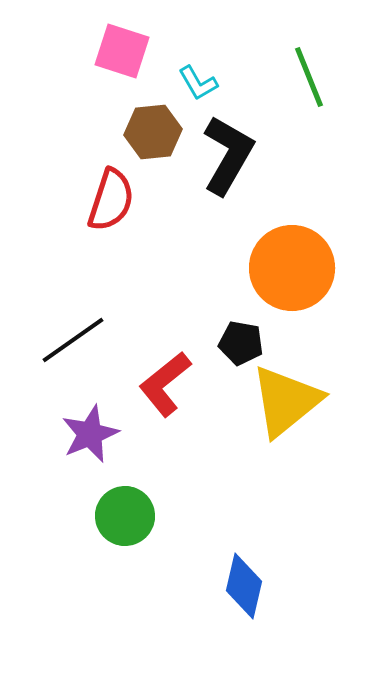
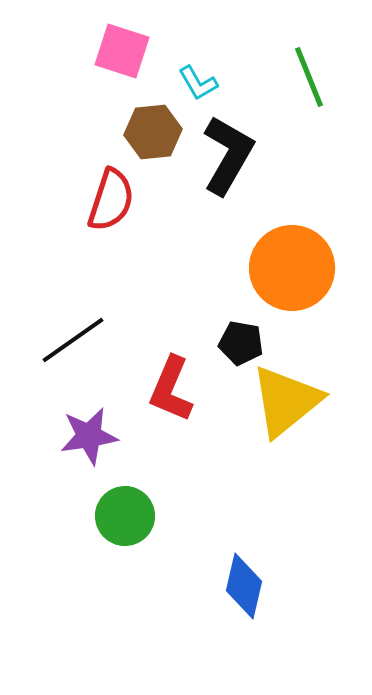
red L-shape: moved 6 px right, 5 px down; rotated 28 degrees counterclockwise
purple star: moved 1 px left, 2 px down; rotated 14 degrees clockwise
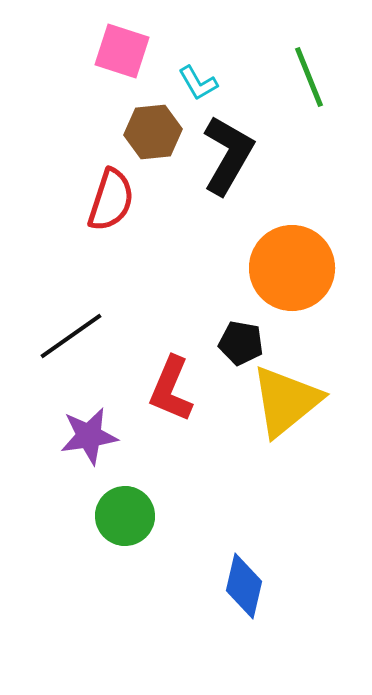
black line: moved 2 px left, 4 px up
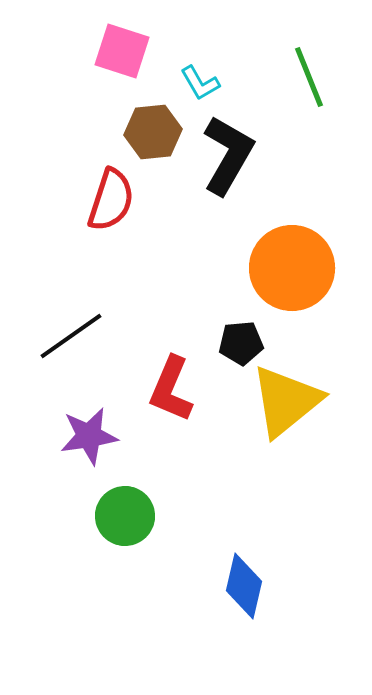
cyan L-shape: moved 2 px right
black pentagon: rotated 15 degrees counterclockwise
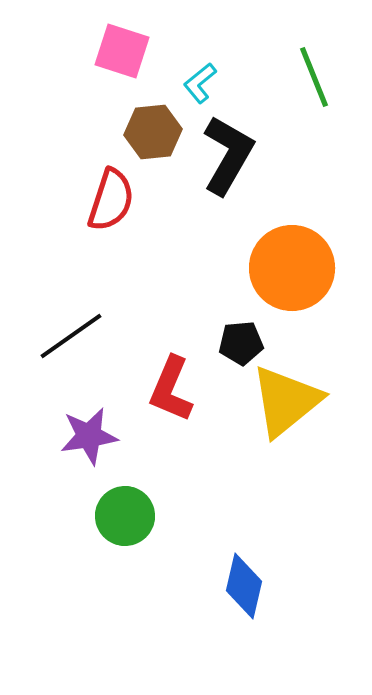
green line: moved 5 px right
cyan L-shape: rotated 81 degrees clockwise
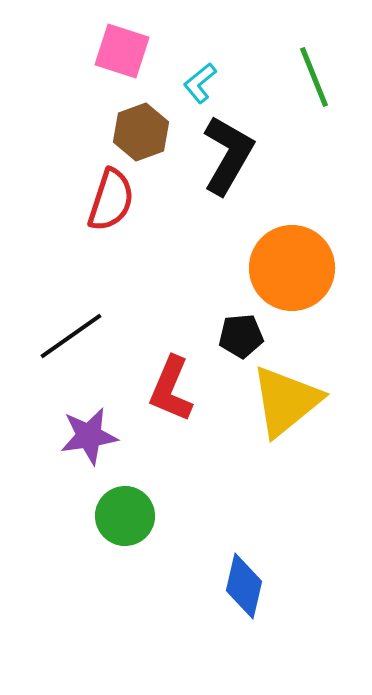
brown hexagon: moved 12 px left; rotated 14 degrees counterclockwise
black pentagon: moved 7 px up
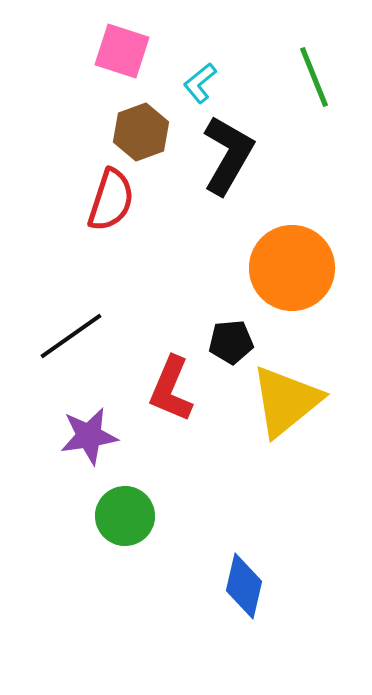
black pentagon: moved 10 px left, 6 px down
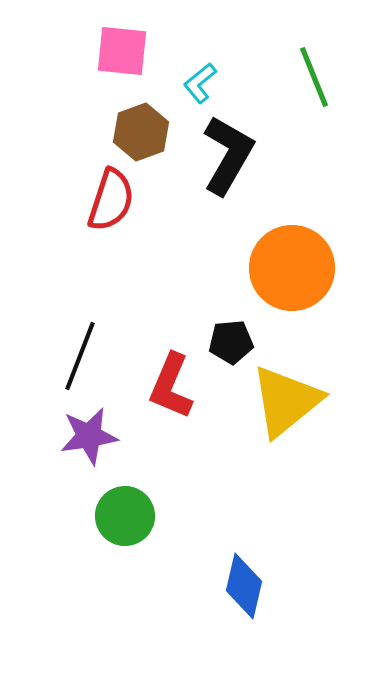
pink square: rotated 12 degrees counterclockwise
black line: moved 9 px right, 20 px down; rotated 34 degrees counterclockwise
red L-shape: moved 3 px up
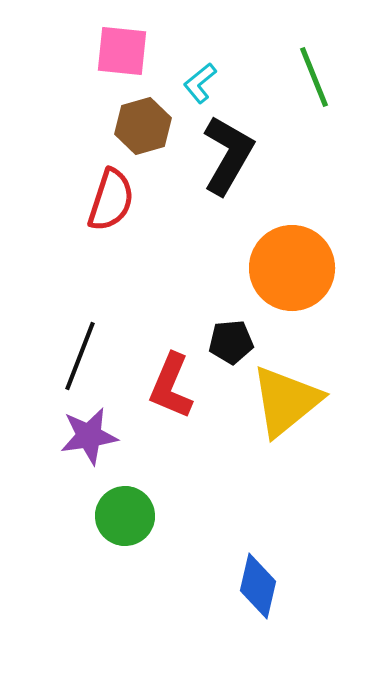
brown hexagon: moved 2 px right, 6 px up; rotated 4 degrees clockwise
blue diamond: moved 14 px right
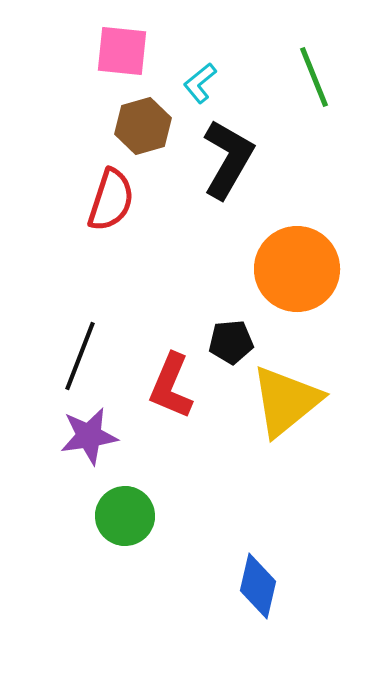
black L-shape: moved 4 px down
orange circle: moved 5 px right, 1 px down
